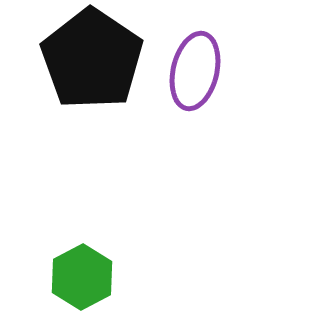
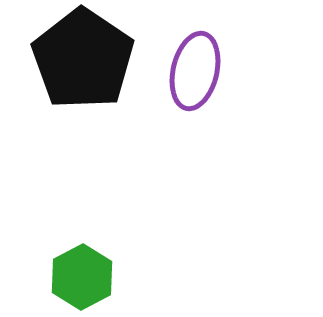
black pentagon: moved 9 px left
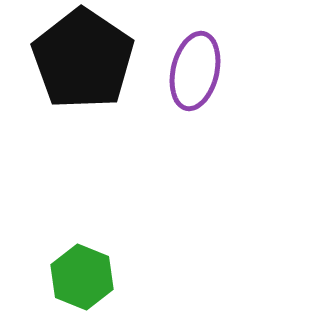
green hexagon: rotated 10 degrees counterclockwise
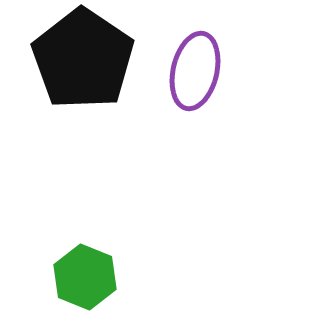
green hexagon: moved 3 px right
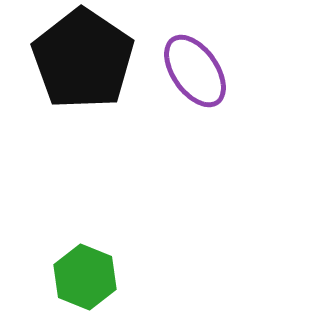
purple ellipse: rotated 48 degrees counterclockwise
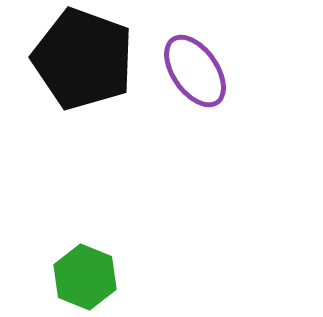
black pentagon: rotated 14 degrees counterclockwise
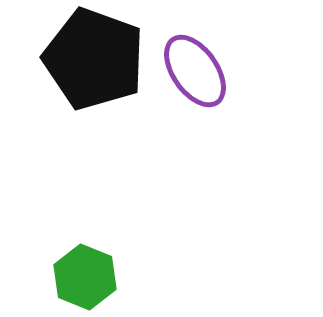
black pentagon: moved 11 px right
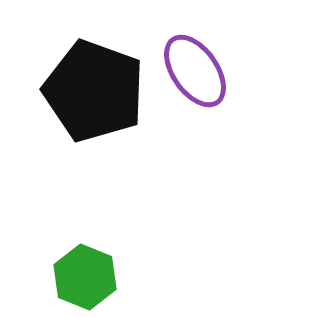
black pentagon: moved 32 px down
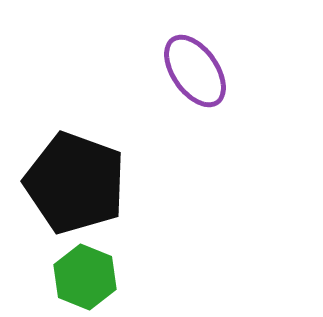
black pentagon: moved 19 px left, 92 px down
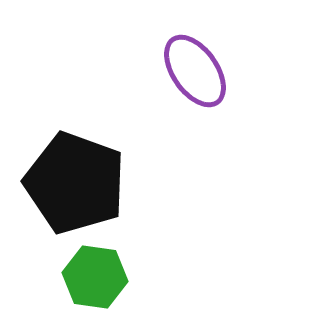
green hexagon: moved 10 px right; rotated 14 degrees counterclockwise
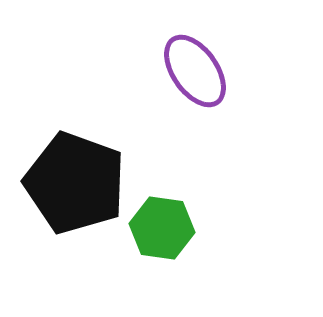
green hexagon: moved 67 px right, 49 px up
